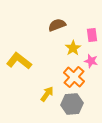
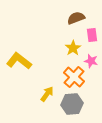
brown semicircle: moved 19 px right, 7 px up
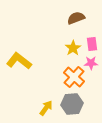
pink rectangle: moved 9 px down
pink star: moved 2 px down; rotated 16 degrees counterclockwise
yellow arrow: moved 1 px left, 14 px down
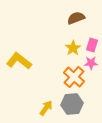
pink rectangle: moved 1 px down; rotated 24 degrees clockwise
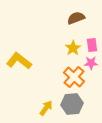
pink rectangle: rotated 24 degrees counterclockwise
